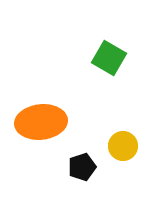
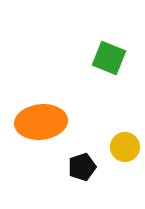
green square: rotated 8 degrees counterclockwise
yellow circle: moved 2 px right, 1 px down
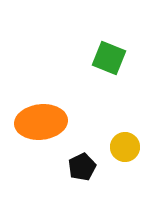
black pentagon: rotated 8 degrees counterclockwise
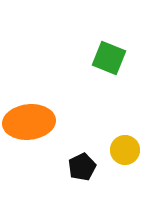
orange ellipse: moved 12 px left
yellow circle: moved 3 px down
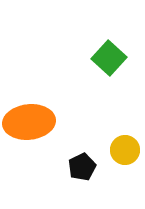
green square: rotated 20 degrees clockwise
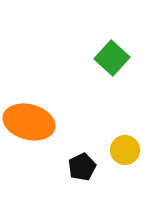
green square: moved 3 px right
orange ellipse: rotated 21 degrees clockwise
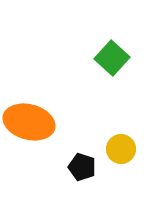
yellow circle: moved 4 px left, 1 px up
black pentagon: rotated 28 degrees counterclockwise
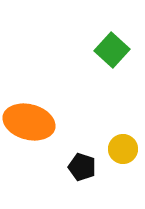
green square: moved 8 px up
yellow circle: moved 2 px right
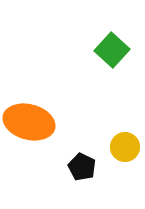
yellow circle: moved 2 px right, 2 px up
black pentagon: rotated 8 degrees clockwise
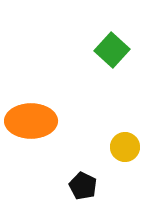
orange ellipse: moved 2 px right, 1 px up; rotated 15 degrees counterclockwise
black pentagon: moved 1 px right, 19 px down
